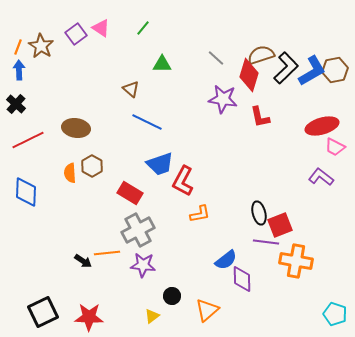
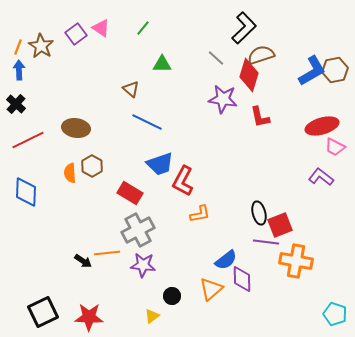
black L-shape at (286, 68): moved 42 px left, 40 px up
orange triangle at (207, 310): moved 4 px right, 21 px up
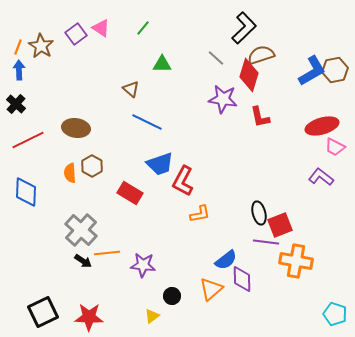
gray cross at (138, 230): moved 57 px left; rotated 20 degrees counterclockwise
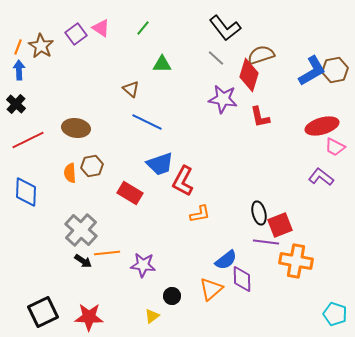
black L-shape at (244, 28): moved 19 px left; rotated 96 degrees clockwise
brown hexagon at (92, 166): rotated 20 degrees clockwise
